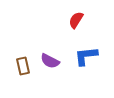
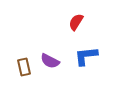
red semicircle: moved 2 px down
brown rectangle: moved 1 px right, 1 px down
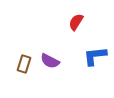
blue L-shape: moved 9 px right
brown rectangle: moved 3 px up; rotated 30 degrees clockwise
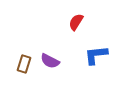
blue L-shape: moved 1 px right, 1 px up
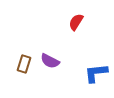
blue L-shape: moved 18 px down
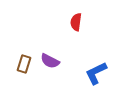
red semicircle: rotated 24 degrees counterclockwise
blue L-shape: rotated 20 degrees counterclockwise
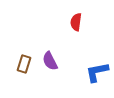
purple semicircle: rotated 36 degrees clockwise
blue L-shape: moved 1 px right, 1 px up; rotated 15 degrees clockwise
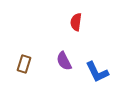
purple semicircle: moved 14 px right
blue L-shape: rotated 105 degrees counterclockwise
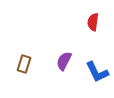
red semicircle: moved 17 px right
purple semicircle: rotated 54 degrees clockwise
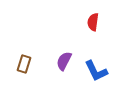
blue L-shape: moved 1 px left, 1 px up
